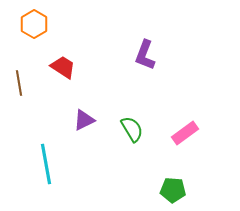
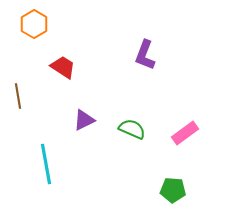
brown line: moved 1 px left, 13 px down
green semicircle: rotated 36 degrees counterclockwise
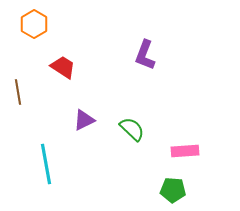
brown line: moved 4 px up
green semicircle: rotated 20 degrees clockwise
pink rectangle: moved 18 px down; rotated 32 degrees clockwise
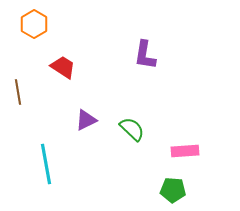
purple L-shape: rotated 12 degrees counterclockwise
purple triangle: moved 2 px right
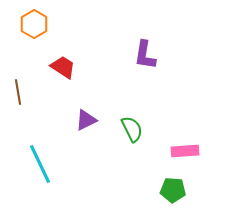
green semicircle: rotated 20 degrees clockwise
cyan line: moved 6 px left; rotated 15 degrees counterclockwise
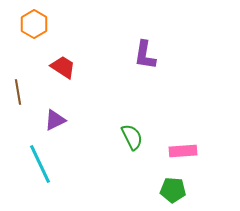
purple triangle: moved 31 px left
green semicircle: moved 8 px down
pink rectangle: moved 2 px left
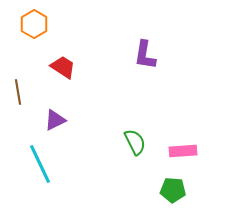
green semicircle: moved 3 px right, 5 px down
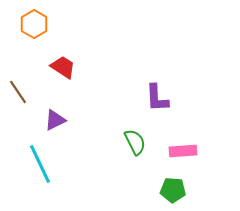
purple L-shape: moved 12 px right, 43 px down; rotated 12 degrees counterclockwise
brown line: rotated 25 degrees counterclockwise
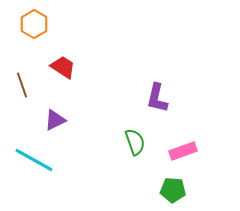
brown line: moved 4 px right, 7 px up; rotated 15 degrees clockwise
purple L-shape: rotated 16 degrees clockwise
green semicircle: rotated 8 degrees clockwise
pink rectangle: rotated 16 degrees counterclockwise
cyan line: moved 6 px left, 4 px up; rotated 36 degrees counterclockwise
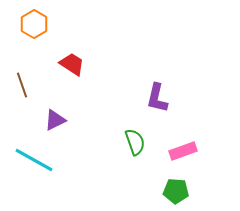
red trapezoid: moved 9 px right, 3 px up
green pentagon: moved 3 px right, 1 px down
